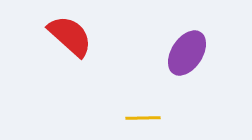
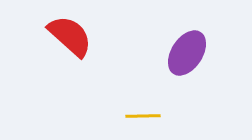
yellow line: moved 2 px up
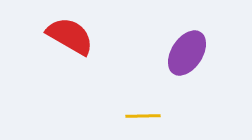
red semicircle: rotated 12 degrees counterclockwise
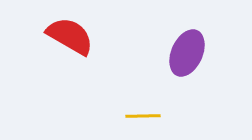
purple ellipse: rotated 9 degrees counterclockwise
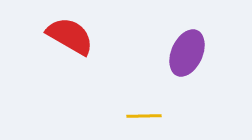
yellow line: moved 1 px right
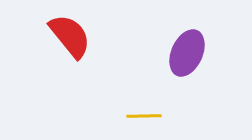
red semicircle: rotated 21 degrees clockwise
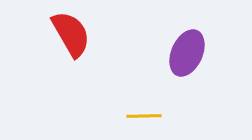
red semicircle: moved 1 px right, 2 px up; rotated 9 degrees clockwise
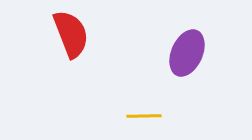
red semicircle: rotated 9 degrees clockwise
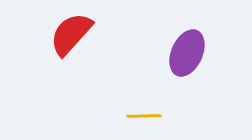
red semicircle: rotated 117 degrees counterclockwise
